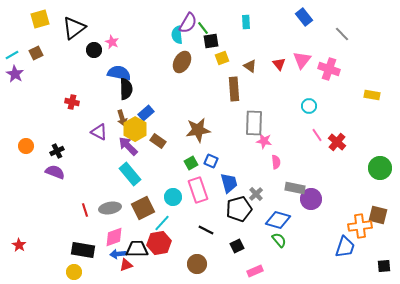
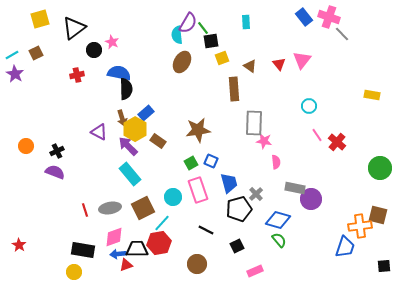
pink cross at (329, 69): moved 52 px up
red cross at (72, 102): moved 5 px right, 27 px up; rotated 24 degrees counterclockwise
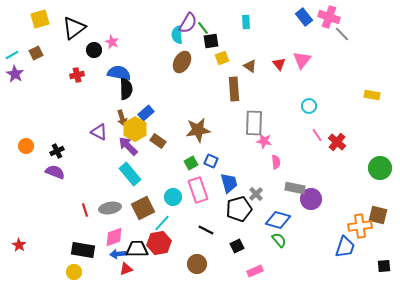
red triangle at (126, 265): moved 4 px down
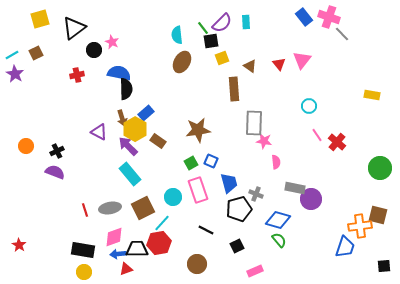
purple semicircle at (188, 23): moved 34 px right; rotated 15 degrees clockwise
gray cross at (256, 194): rotated 24 degrees counterclockwise
yellow circle at (74, 272): moved 10 px right
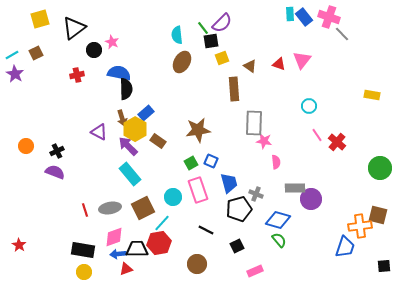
cyan rectangle at (246, 22): moved 44 px right, 8 px up
red triangle at (279, 64): rotated 32 degrees counterclockwise
gray rectangle at (295, 188): rotated 12 degrees counterclockwise
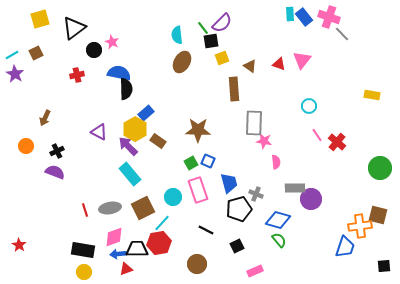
brown arrow at (122, 118): moved 77 px left; rotated 42 degrees clockwise
brown star at (198, 130): rotated 10 degrees clockwise
blue square at (211, 161): moved 3 px left
